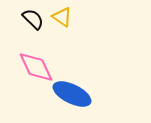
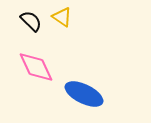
black semicircle: moved 2 px left, 2 px down
blue ellipse: moved 12 px right
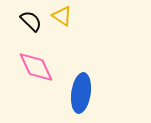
yellow triangle: moved 1 px up
blue ellipse: moved 3 px left, 1 px up; rotated 72 degrees clockwise
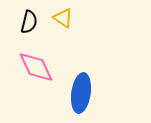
yellow triangle: moved 1 px right, 2 px down
black semicircle: moved 2 px left, 1 px down; rotated 60 degrees clockwise
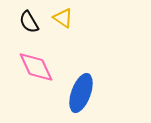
black semicircle: rotated 135 degrees clockwise
blue ellipse: rotated 12 degrees clockwise
